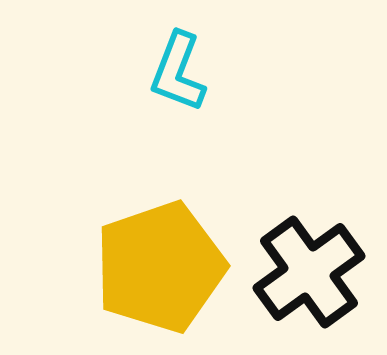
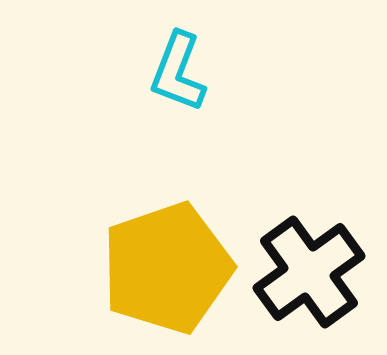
yellow pentagon: moved 7 px right, 1 px down
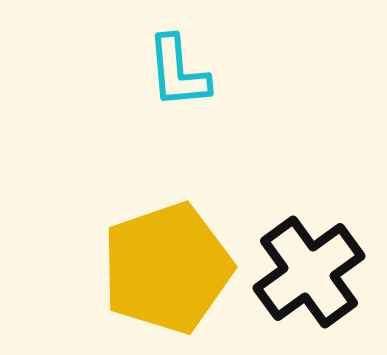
cyan L-shape: rotated 26 degrees counterclockwise
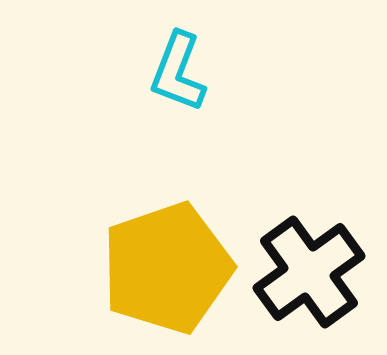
cyan L-shape: rotated 26 degrees clockwise
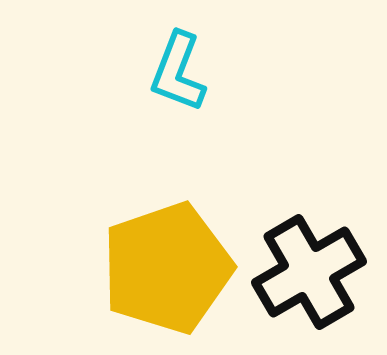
black cross: rotated 6 degrees clockwise
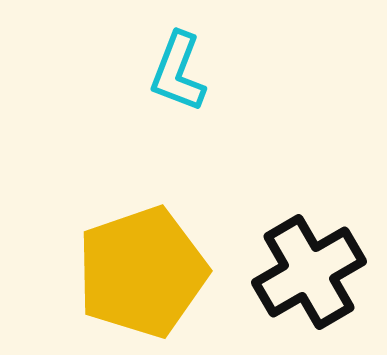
yellow pentagon: moved 25 px left, 4 px down
